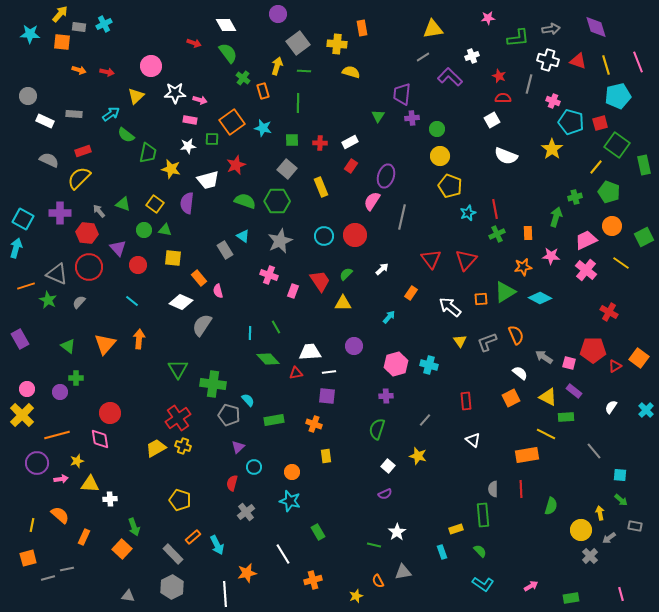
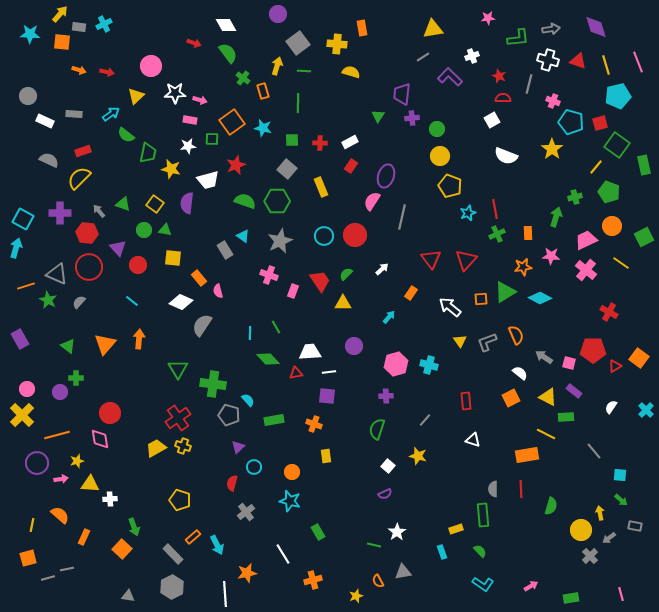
white triangle at (473, 440): rotated 21 degrees counterclockwise
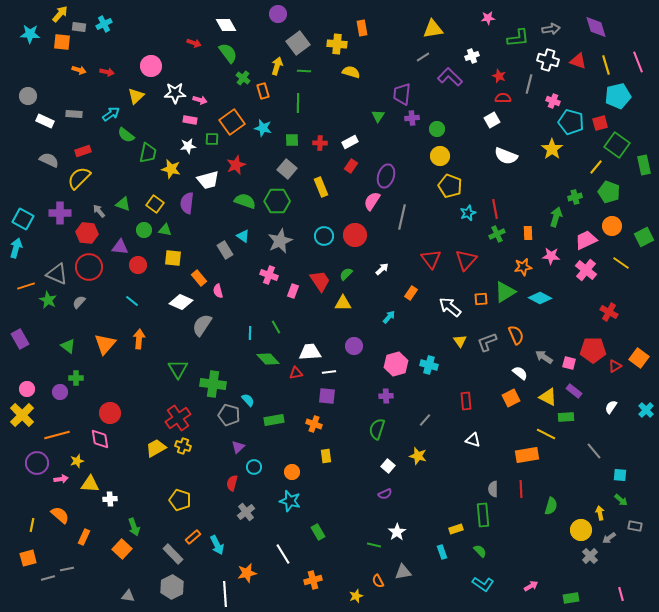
purple triangle at (118, 248): moved 2 px right, 1 px up; rotated 42 degrees counterclockwise
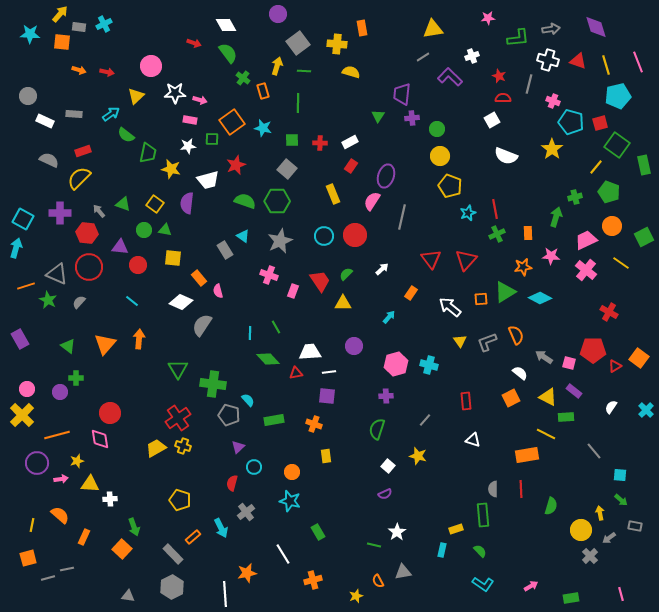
yellow rectangle at (321, 187): moved 12 px right, 7 px down
cyan arrow at (217, 545): moved 4 px right, 17 px up
cyan rectangle at (442, 552): moved 2 px up; rotated 32 degrees clockwise
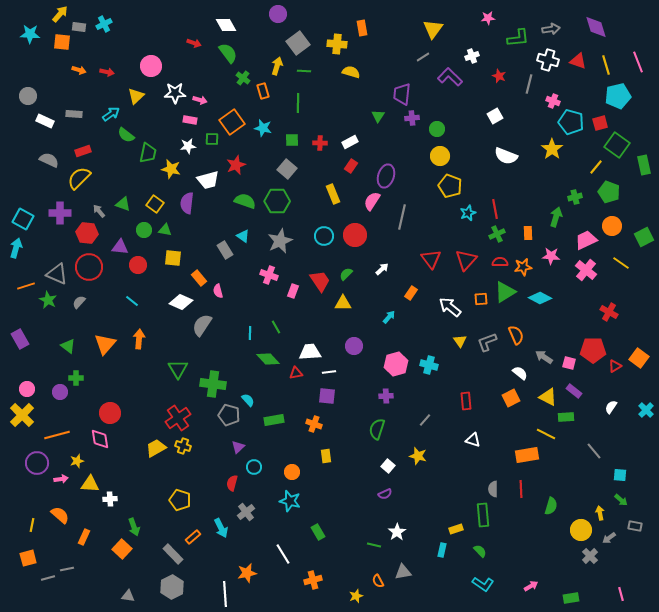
yellow triangle at (433, 29): rotated 45 degrees counterclockwise
red semicircle at (503, 98): moved 3 px left, 164 px down
white square at (492, 120): moved 3 px right, 4 px up
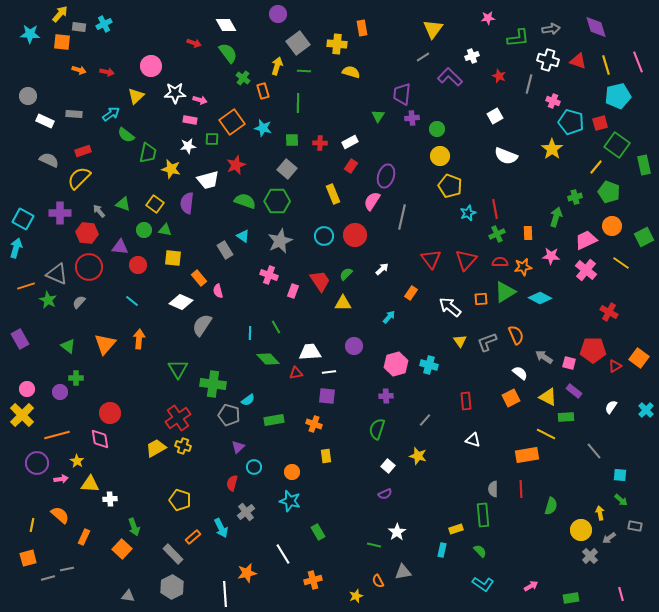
cyan semicircle at (248, 400): rotated 96 degrees clockwise
yellow star at (77, 461): rotated 24 degrees counterclockwise
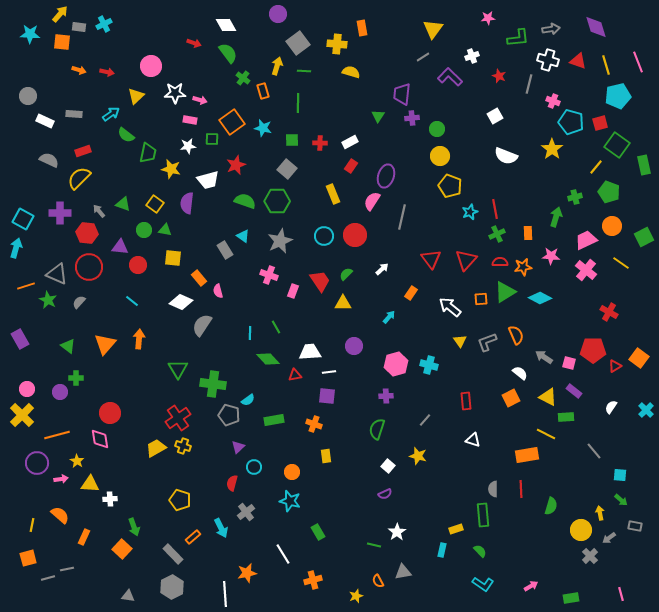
cyan star at (468, 213): moved 2 px right, 1 px up
red triangle at (296, 373): moved 1 px left, 2 px down
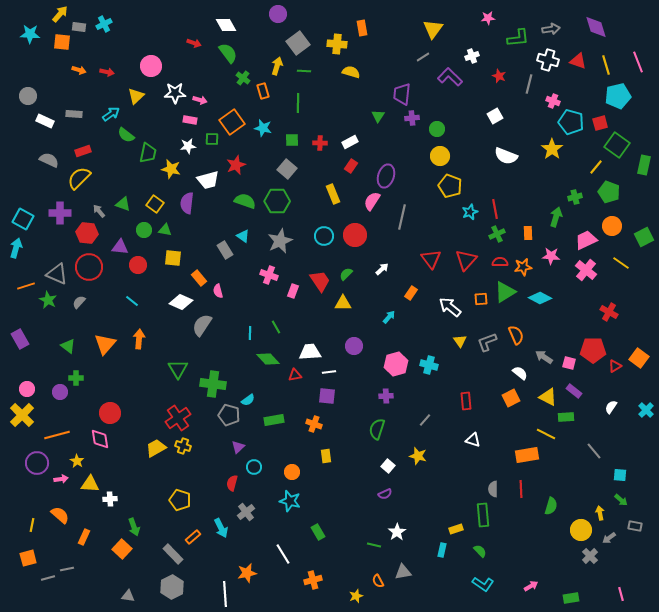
green rectangle at (644, 165): rotated 24 degrees clockwise
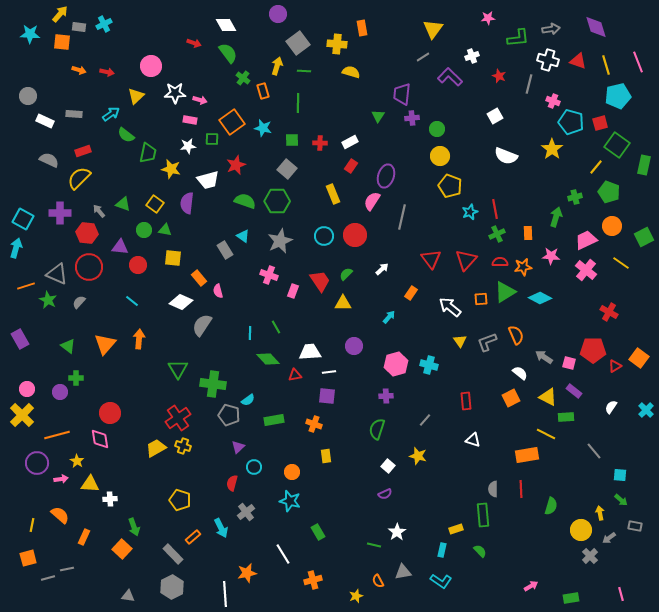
cyan L-shape at (483, 584): moved 42 px left, 3 px up
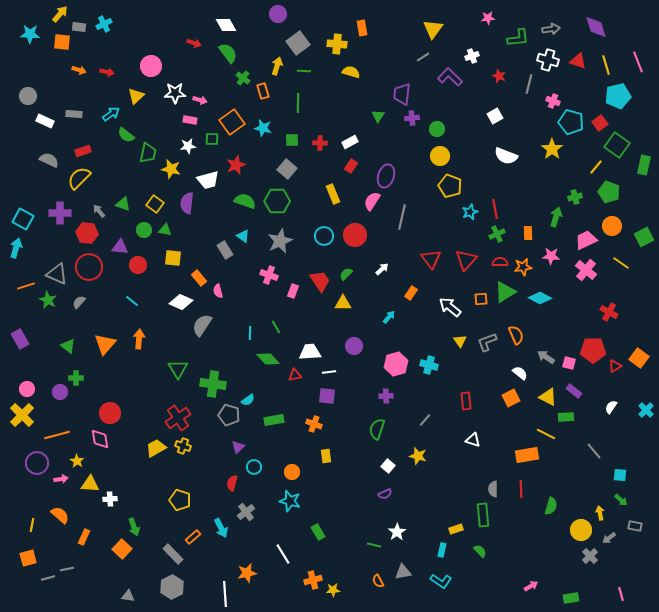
red square at (600, 123): rotated 21 degrees counterclockwise
gray arrow at (544, 357): moved 2 px right
yellow star at (356, 596): moved 23 px left, 6 px up; rotated 16 degrees clockwise
